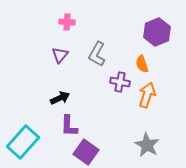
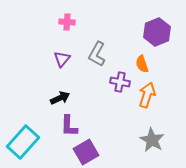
purple triangle: moved 2 px right, 4 px down
gray star: moved 5 px right, 5 px up
purple square: rotated 25 degrees clockwise
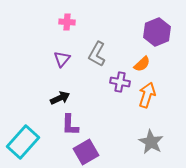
orange semicircle: rotated 114 degrees counterclockwise
purple L-shape: moved 1 px right, 1 px up
gray star: moved 1 px left, 2 px down
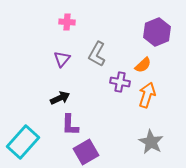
orange semicircle: moved 1 px right, 1 px down
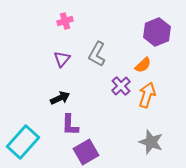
pink cross: moved 2 px left, 1 px up; rotated 21 degrees counterclockwise
purple cross: moved 1 px right, 4 px down; rotated 36 degrees clockwise
gray star: rotated 10 degrees counterclockwise
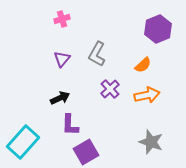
pink cross: moved 3 px left, 2 px up
purple hexagon: moved 1 px right, 3 px up
purple cross: moved 11 px left, 3 px down
orange arrow: rotated 60 degrees clockwise
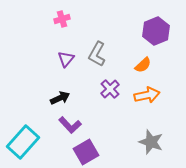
purple hexagon: moved 2 px left, 2 px down
purple triangle: moved 4 px right
purple L-shape: rotated 45 degrees counterclockwise
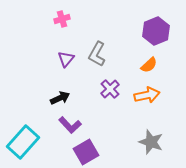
orange semicircle: moved 6 px right
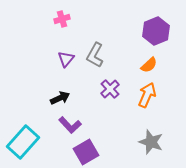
gray L-shape: moved 2 px left, 1 px down
orange arrow: rotated 55 degrees counterclockwise
